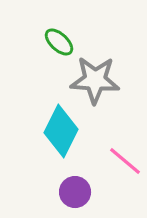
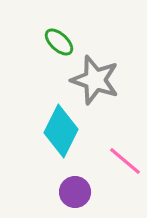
gray star: rotated 15 degrees clockwise
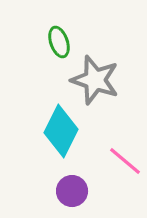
green ellipse: rotated 28 degrees clockwise
purple circle: moved 3 px left, 1 px up
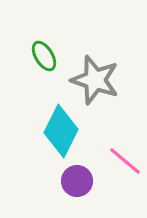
green ellipse: moved 15 px left, 14 px down; rotated 12 degrees counterclockwise
purple circle: moved 5 px right, 10 px up
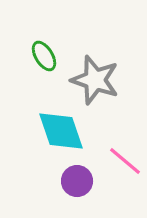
cyan diamond: rotated 45 degrees counterclockwise
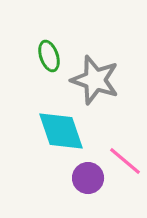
green ellipse: moved 5 px right; rotated 12 degrees clockwise
purple circle: moved 11 px right, 3 px up
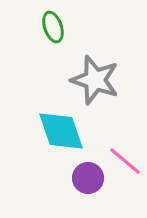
green ellipse: moved 4 px right, 29 px up
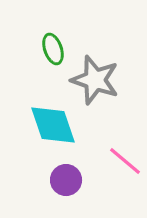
green ellipse: moved 22 px down
cyan diamond: moved 8 px left, 6 px up
purple circle: moved 22 px left, 2 px down
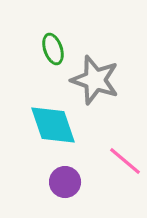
purple circle: moved 1 px left, 2 px down
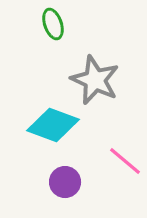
green ellipse: moved 25 px up
gray star: rotated 6 degrees clockwise
cyan diamond: rotated 51 degrees counterclockwise
